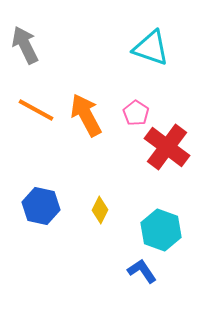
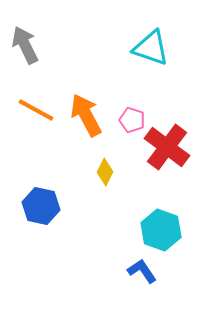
pink pentagon: moved 4 px left, 7 px down; rotated 15 degrees counterclockwise
yellow diamond: moved 5 px right, 38 px up
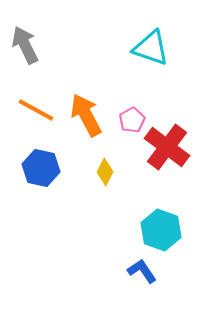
pink pentagon: rotated 25 degrees clockwise
blue hexagon: moved 38 px up
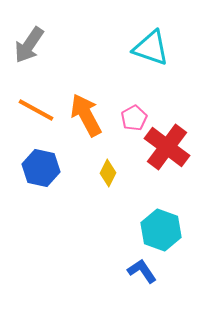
gray arrow: moved 4 px right; rotated 120 degrees counterclockwise
pink pentagon: moved 2 px right, 2 px up
yellow diamond: moved 3 px right, 1 px down
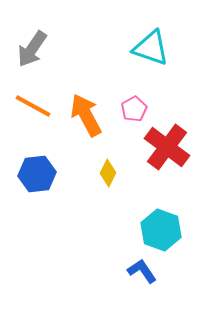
gray arrow: moved 3 px right, 4 px down
orange line: moved 3 px left, 4 px up
pink pentagon: moved 9 px up
blue hexagon: moved 4 px left, 6 px down; rotated 18 degrees counterclockwise
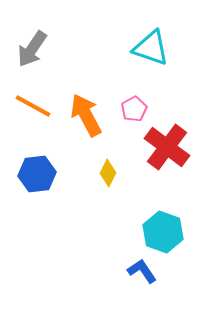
cyan hexagon: moved 2 px right, 2 px down
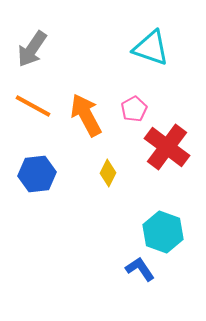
blue L-shape: moved 2 px left, 2 px up
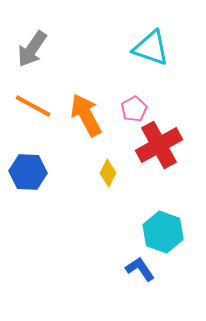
red cross: moved 8 px left, 2 px up; rotated 24 degrees clockwise
blue hexagon: moved 9 px left, 2 px up; rotated 9 degrees clockwise
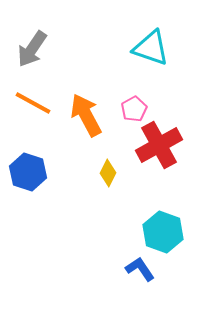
orange line: moved 3 px up
blue hexagon: rotated 15 degrees clockwise
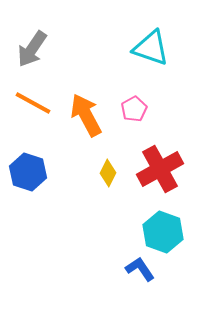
red cross: moved 1 px right, 24 px down
